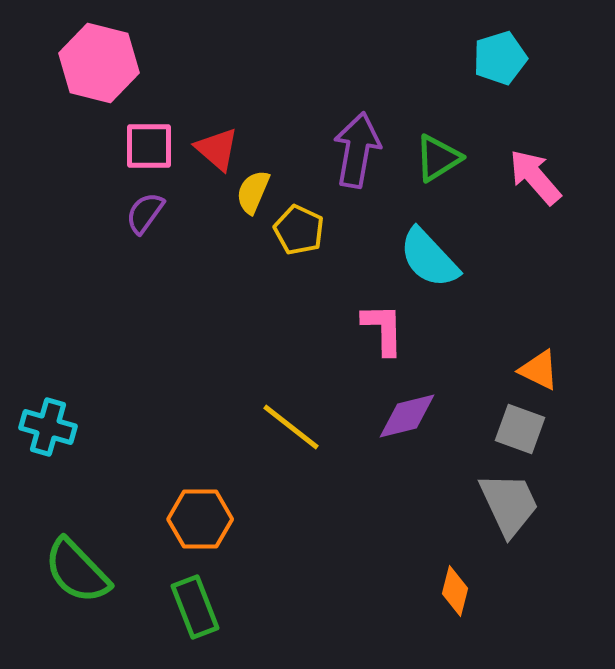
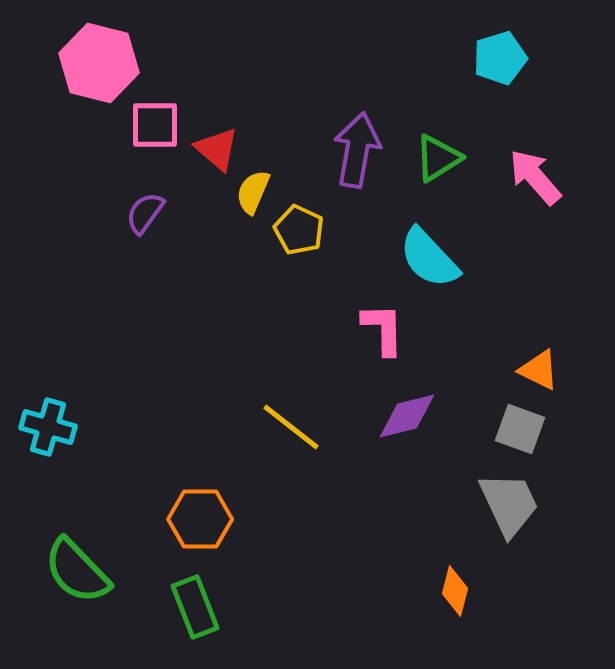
pink square: moved 6 px right, 21 px up
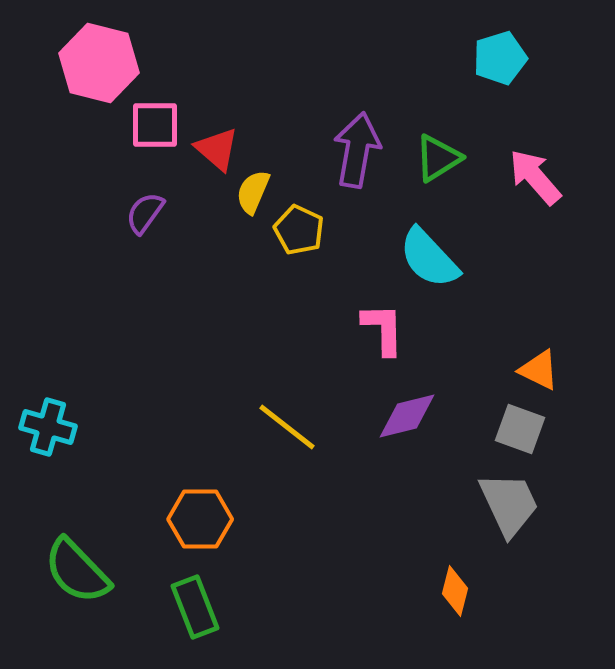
yellow line: moved 4 px left
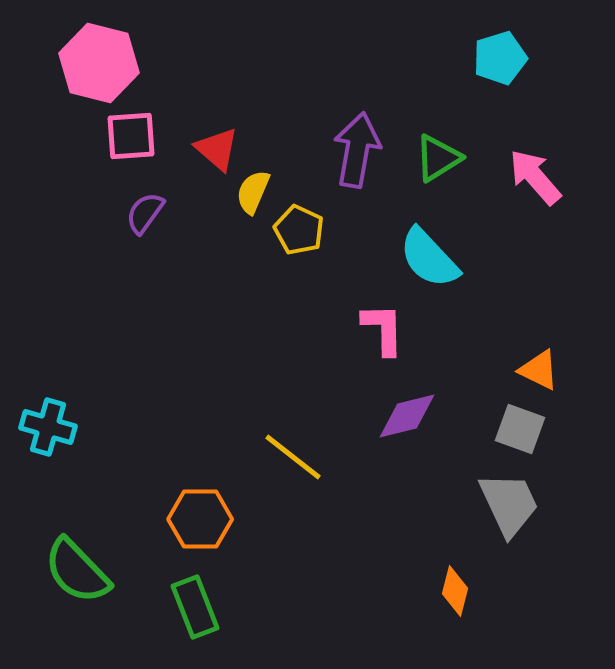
pink square: moved 24 px left, 11 px down; rotated 4 degrees counterclockwise
yellow line: moved 6 px right, 30 px down
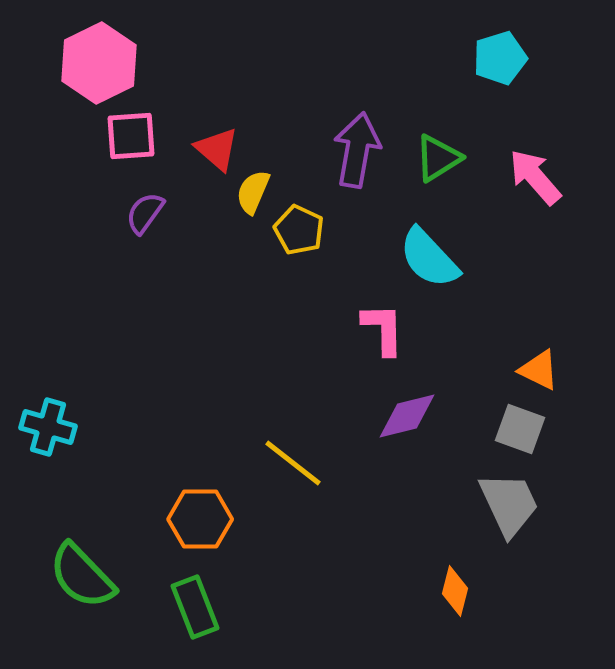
pink hexagon: rotated 20 degrees clockwise
yellow line: moved 6 px down
green semicircle: moved 5 px right, 5 px down
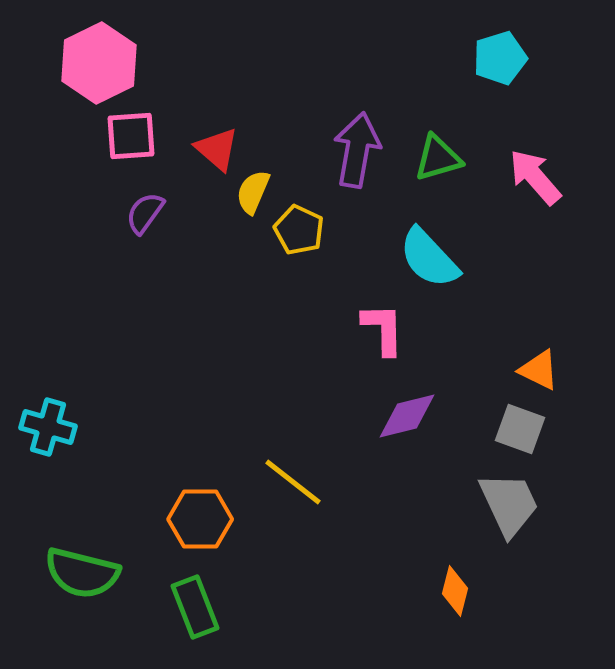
green triangle: rotated 16 degrees clockwise
yellow line: moved 19 px down
green semicircle: moved 3 px up; rotated 32 degrees counterclockwise
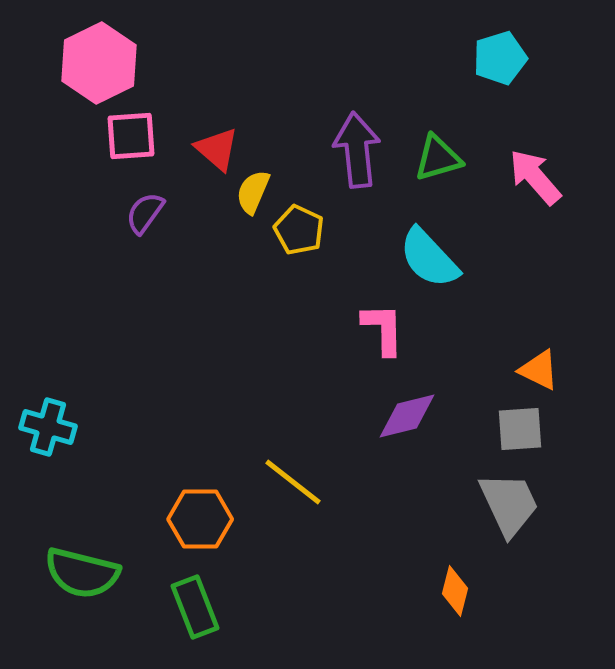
purple arrow: rotated 16 degrees counterclockwise
gray square: rotated 24 degrees counterclockwise
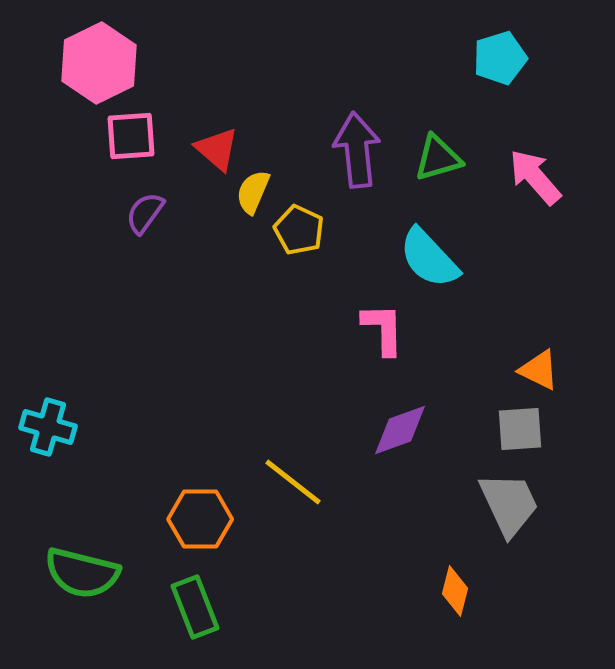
purple diamond: moved 7 px left, 14 px down; rotated 6 degrees counterclockwise
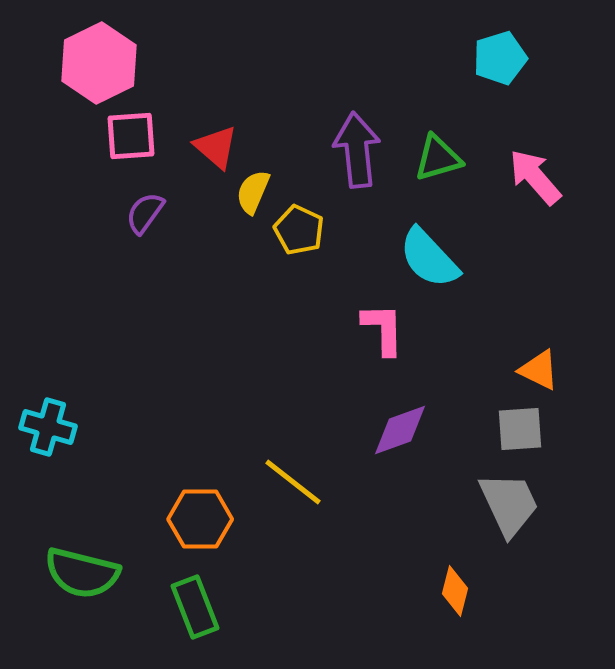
red triangle: moved 1 px left, 2 px up
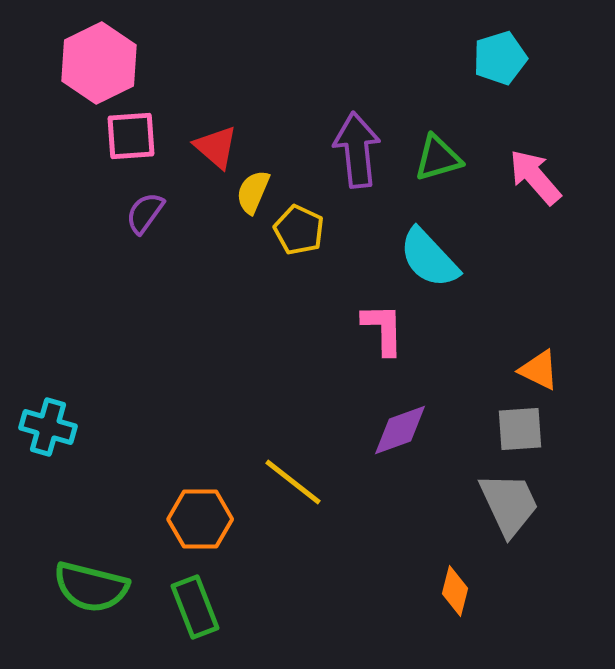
green semicircle: moved 9 px right, 14 px down
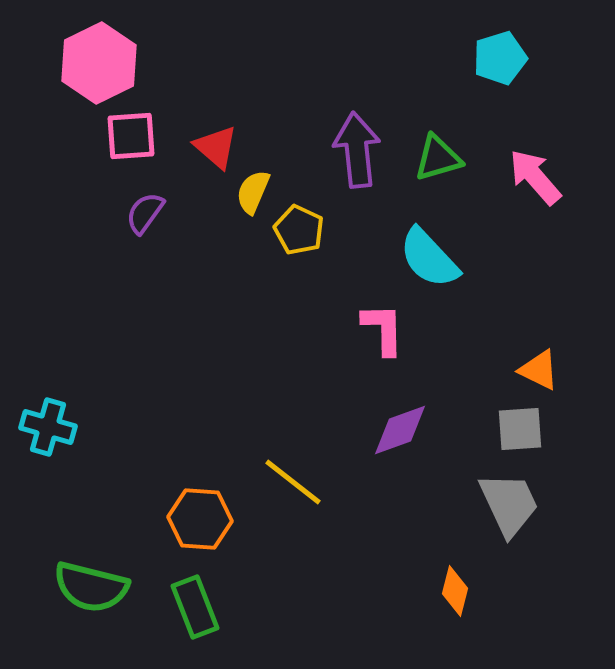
orange hexagon: rotated 4 degrees clockwise
